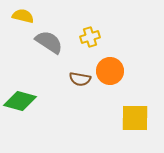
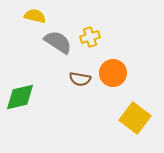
yellow semicircle: moved 12 px right
gray semicircle: moved 9 px right
orange circle: moved 3 px right, 2 px down
green diamond: moved 4 px up; rotated 28 degrees counterclockwise
yellow square: rotated 36 degrees clockwise
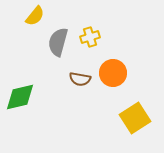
yellow semicircle: rotated 115 degrees clockwise
gray semicircle: rotated 108 degrees counterclockwise
yellow square: rotated 20 degrees clockwise
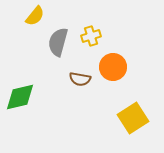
yellow cross: moved 1 px right, 1 px up
orange circle: moved 6 px up
yellow square: moved 2 px left
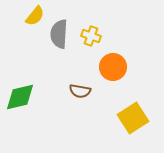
yellow cross: rotated 36 degrees clockwise
gray semicircle: moved 1 px right, 8 px up; rotated 12 degrees counterclockwise
brown semicircle: moved 12 px down
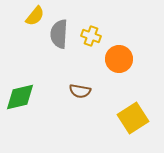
orange circle: moved 6 px right, 8 px up
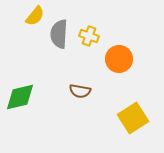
yellow cross: moved 2 px left
